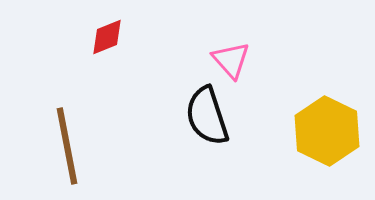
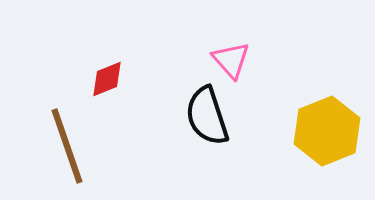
red diamond: moved 42 px down
yellow hexagon: rotated 12 degrees clockwise
brown line: rotated 8 degrees counterclockwise
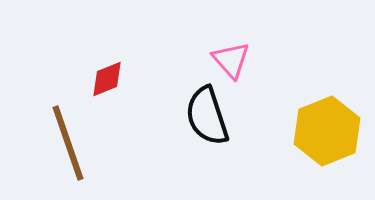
brown line: moved 1 px right, 3 px up
